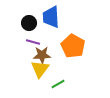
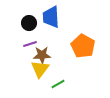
purple line: moved 3 px left, 2 px down; rotated 32 degrees counterclockwise
orange pentagon: moved 10 px right
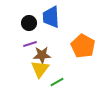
green line: moved 1 px left, 2 px up
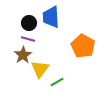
purple line: moved 2 px left, 5 px up; rotated 32 degrees clockwise
brown star: moved 19 px left; rotated 30 degrees counterclockwise
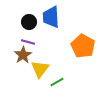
black circle: moved 1 px up
purple line: moved 3 px down
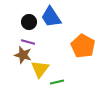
blue trapezoid: rotated 30 degrees counterclockwise
brown star: rotated 24 degrees counterclockwise
green line: rotated 16 degrees clockwise
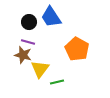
orange pentagon: moved 6 px left, 3 px down
